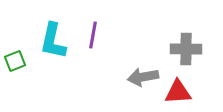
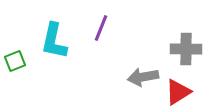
purple line: moved 8 px right, 7 px up; rotated 12 degrees clockwise
cyan L-shape: moved 1 px right
red triangle: rotated 28 degrees counterclockwise
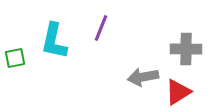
green square: moved 3 px up; rotated 10 degrees clockwise
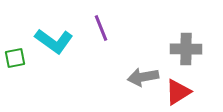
purple line: rotated 44 degrees counterclockwise
cyan L-shape: rotated 66 degrees counterclockwise
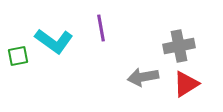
purple line: rotated 12 degrees clockwise
gray cross: moved 7 px left, 3 px up; rotated 12 degrees counterclockwise
green square: moved 3 px right, 2 px up
red triangle: moved 8 px right, 8 px up
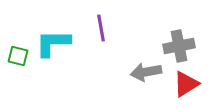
cyan L-shape: moved 1 px left, 2 px down; rotated 144 degrees clockwise
green square: rotated 25 degrees clockwise
gray arrow: moved 3 px right, 5 px up
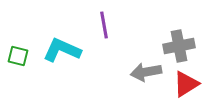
purple line: moved 3 px right, 3 px up
cyan L-shape: moved 9 px right, 7 px down; rotated 24 degrees clockwise
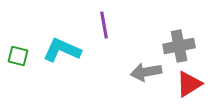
red triangle: moved 3 px right
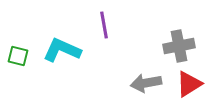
gray arrow: moved 11 px down
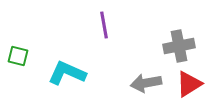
cyan L-shape: moved 5 px right, 23 px down
